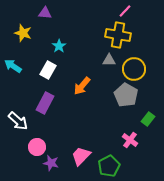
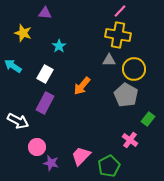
pink line: moved 5 px left
white rectangle: moved 3 px left, 4 px down
white arrow: rotated 15 degrees counterclockwise
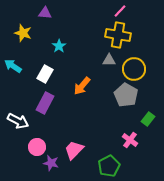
pink trapezoid: moved 7 px left, 6 px up
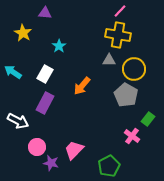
yellow star: rotated 12 degrees clockwise
cyan arrow: moved 6 px down
pink cross: moved 2 px right, 4 px up
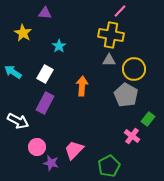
yellow cross: moved 7 px left
orange arrow: rotated 144 degrees clockwise
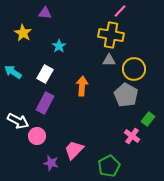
pink circle: moved 11 px up
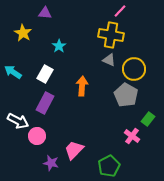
gray triangle: rotated 24 degrees clockwise
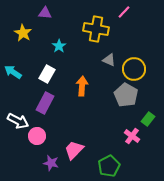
pink line: moved 4 px right, 1 px down
yellow cross: moved 15 px left, 6 px up
white rectangle: moved 2 px right
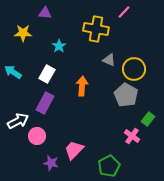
yellow star: rotated 30 degrees counterclockwise
white arrow: rotated 55 degrees counterclockwise
